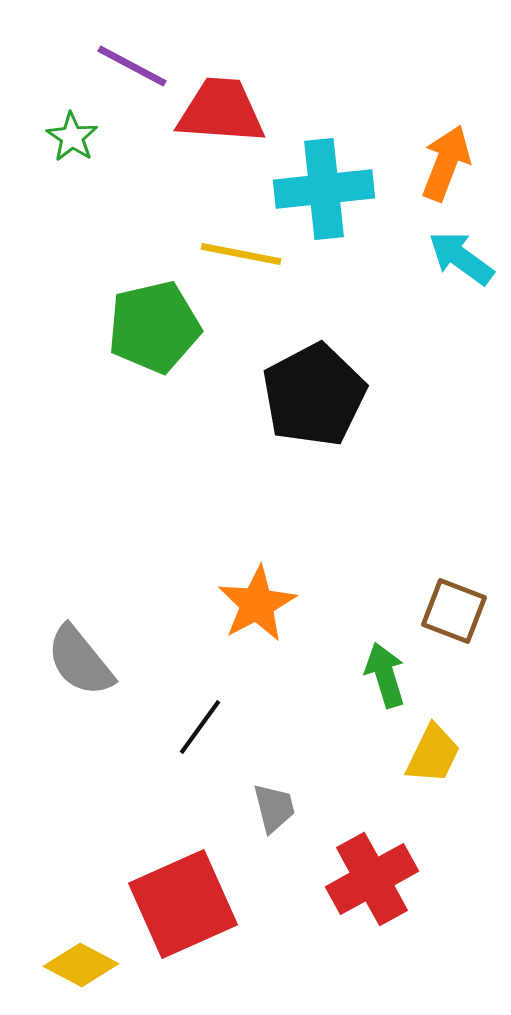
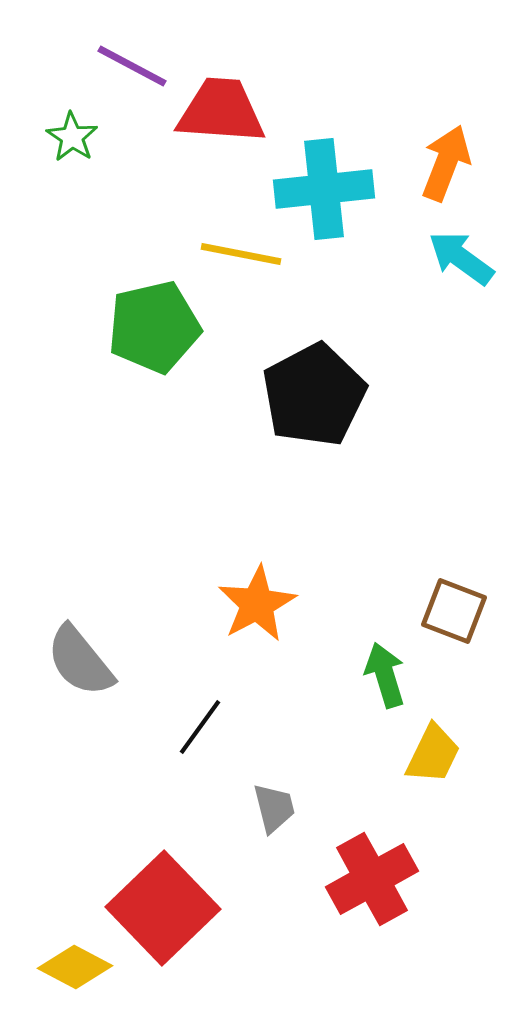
red square: moved 20 px left, 4 px down; rotated 20 degrees counterclockwise
yellow diamond: moved 6 px left, 2 px down
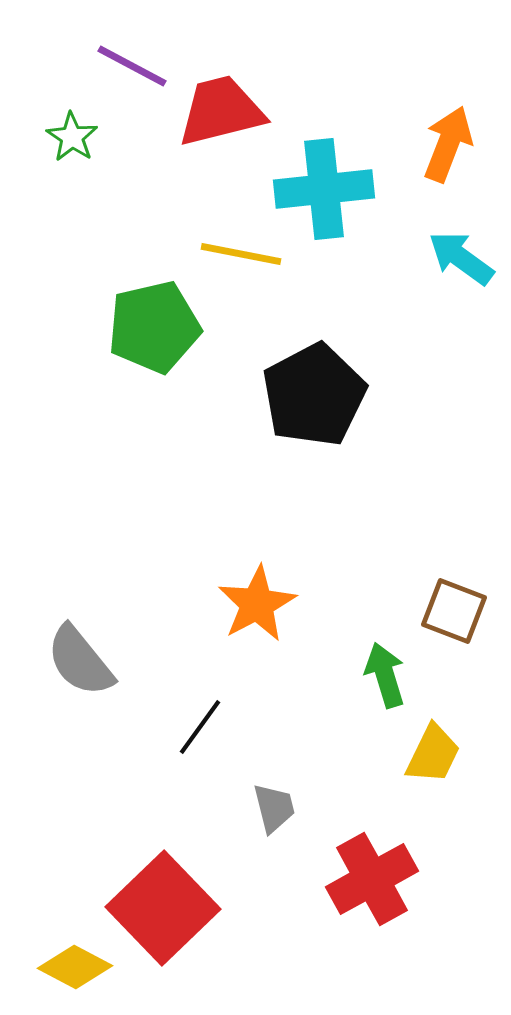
red trapezoid: rotated 18 degrees counterclockwise
orange arrow: moved 2 px right, 19 px up
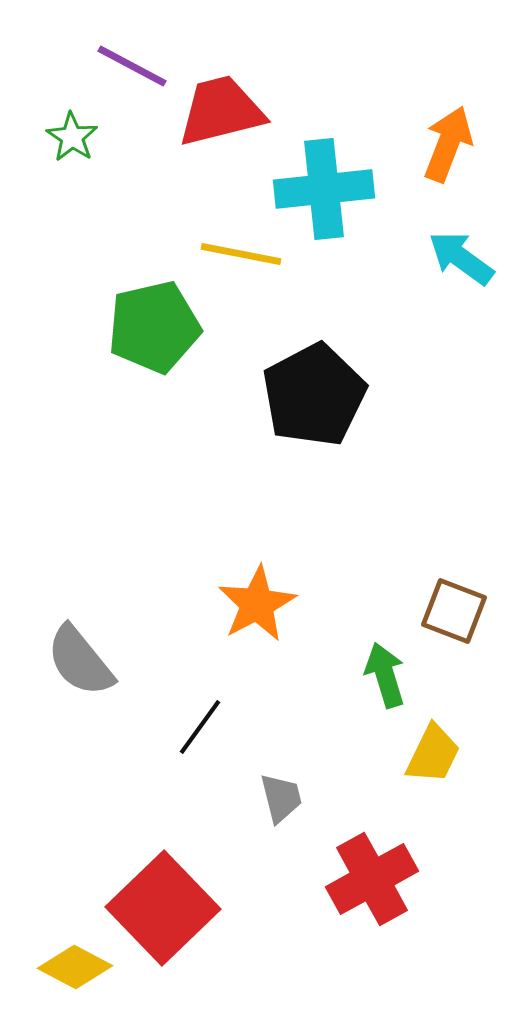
gray trapezoid: moved 7 px right, 10 px up
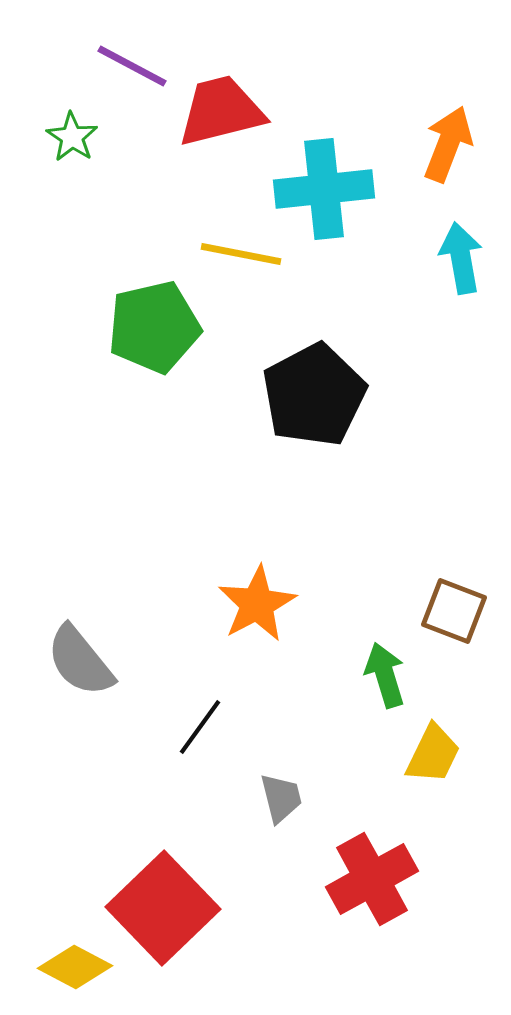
cyan arrow: rotated 44 degrees clockwise
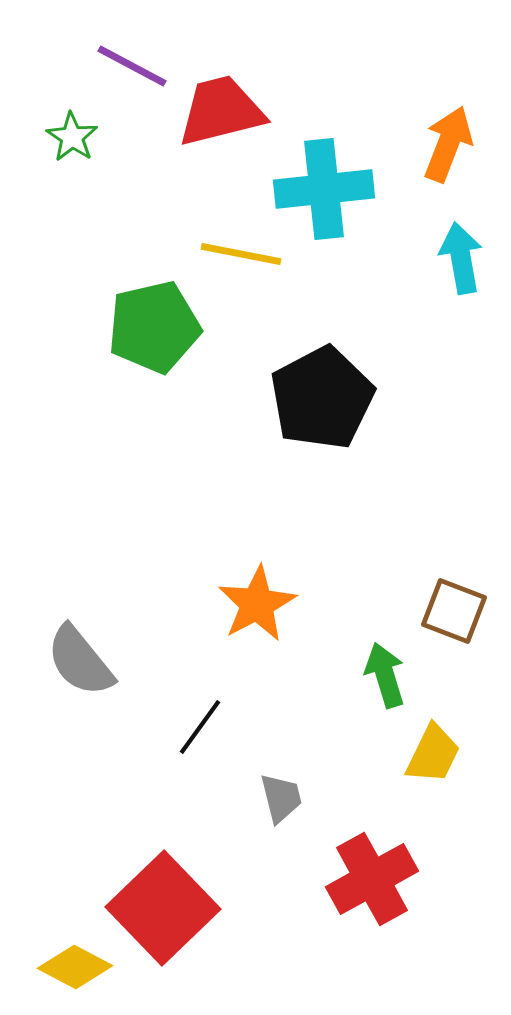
black pentagon: moved 8 px right, 3 px down
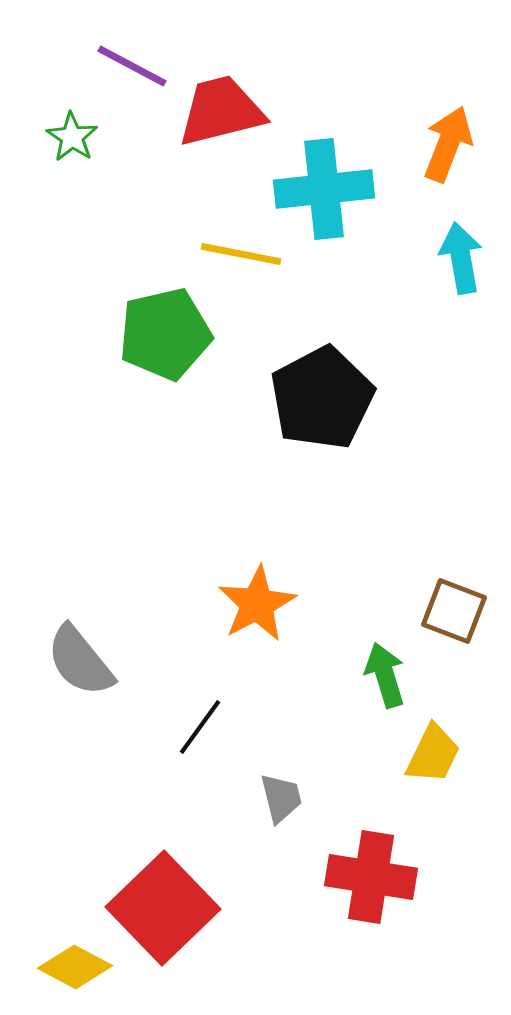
green pentagon: moved 11 px right, 7 px down
red cross: moved 1 px left, 2 px up; rotated 38 degrees clockwise
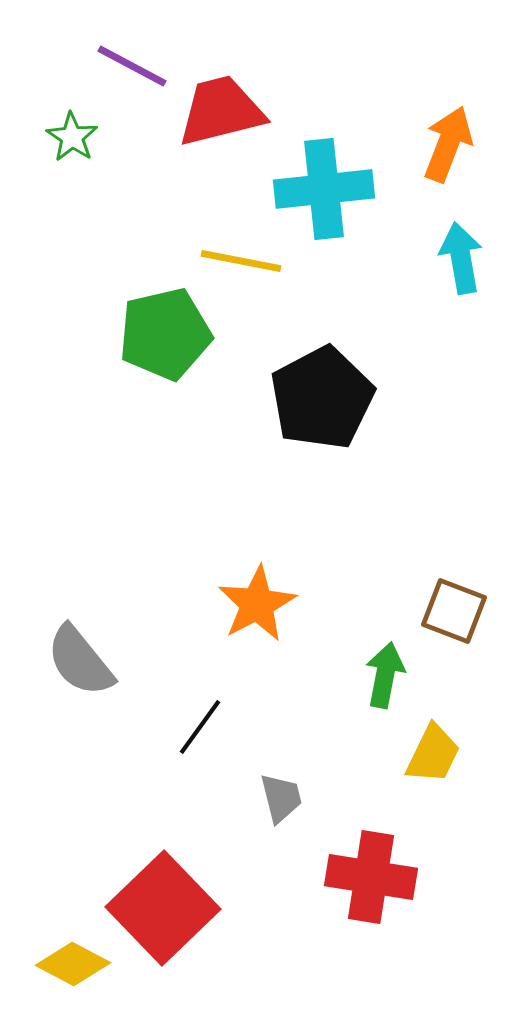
yellow line: moved 7 px down
green arrow: rotated 28 degrees clockwise
yellow diamond: moved 2 px left, 3 px up
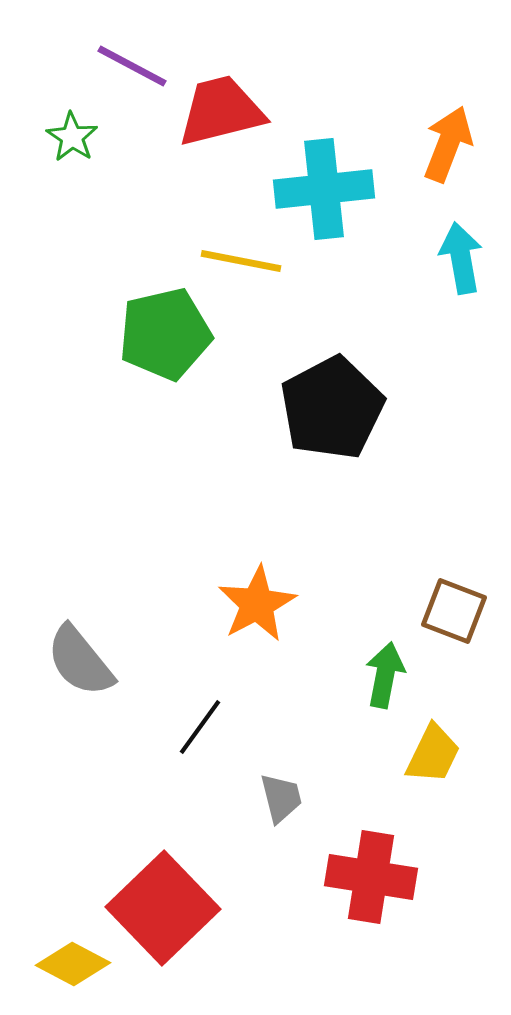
black pentagon: moved 10 px right, 10 px down
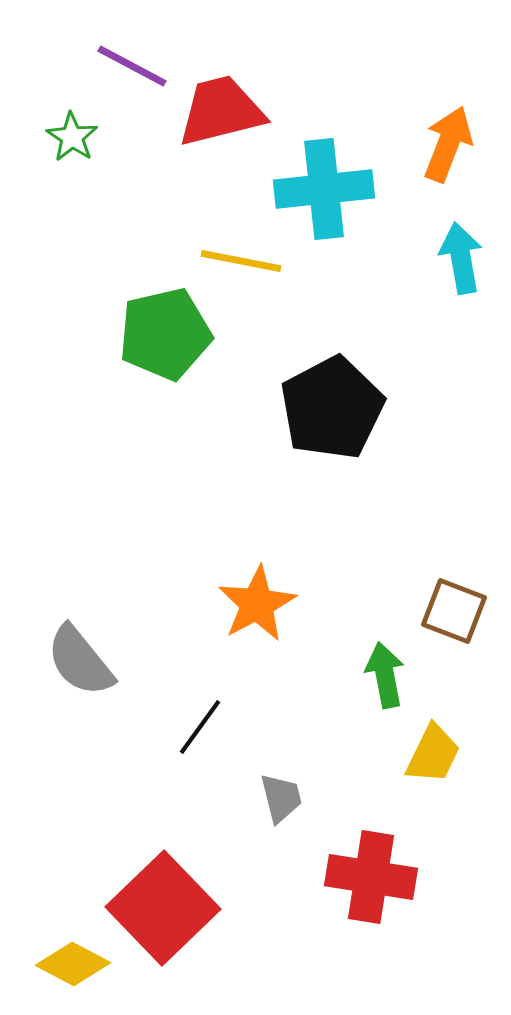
green arrow: rotated 22 degrees counterclockwise
